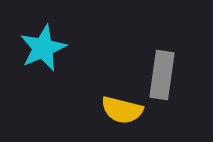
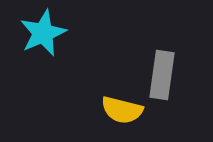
cyan star: moved 15 px up
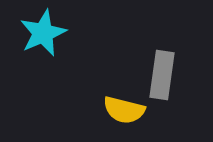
yellow semicircle: moved 2 px right
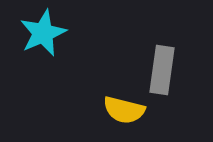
gray rectangle: moved 5 px up
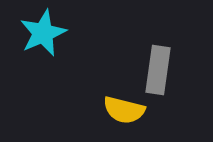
gray rectangle: moved 4 px left
